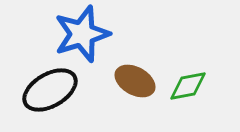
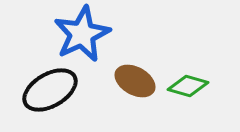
blue star: rotated 8 degrees counterclockwise
green diamond: rotated 27 degrees clockwise
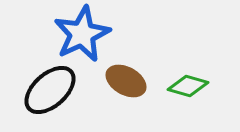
brown ellipse: moved 9 px left
black ellipse: rotated 12 degrees counterclockwise
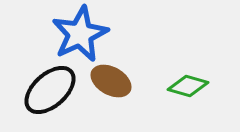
blue star: moved 2 px left
brown ellipse: moved 15 px left
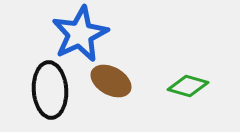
black ellipse: rotated 52 degrees counterclockwise
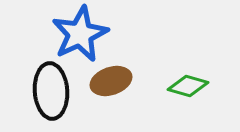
brown ellipse: rotated 48 degrees counterclockwise
black ellipse: moved 1 px right, 1 px down
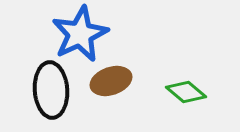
green diamond: moved 2 px left, 6 px down; rotated 24 degrees clockwise
black ellipse: moved 1 px up
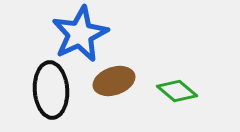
brown ellipse: moved 3 px right
green diamond: moved 9 px left, 1 px up
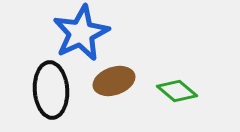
blue star: moved 1 px right, 1 px up
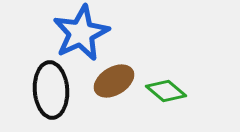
brown ellipse: rotated 12 degrees counterclockwise
green diamond: moved 11 px left
